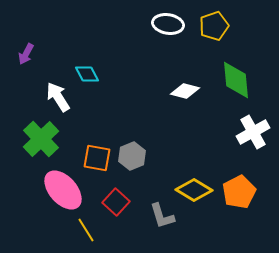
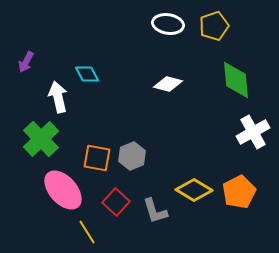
purple arrow: moved 8 px down
white diamond: moved 17 px left, 7 px up
white arrow: rotated 20 degrees clockwise
gray L-shape: moved 7 px left, 5 px up
yellow line: moved 1 px right, 2 px down
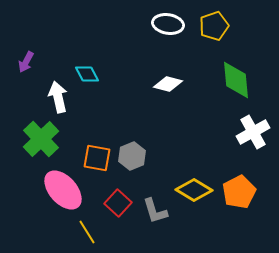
red square: moved 2 px right, 1 px down
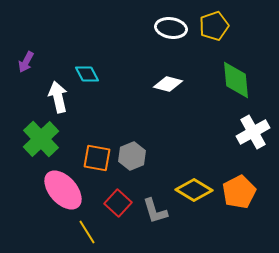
white ellipse: moved 3 px right, 4 px down
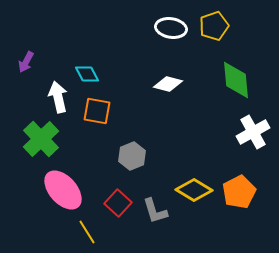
orange square: moved 47 px up
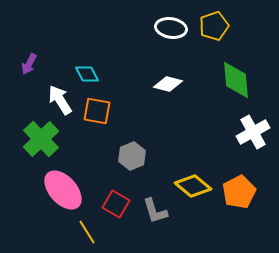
purple arrow: moved 3 px right, 2 px down
white arrow: moved 2 px right, 3 px down; rotated 20 degrees counterclockwise
yellow diamond: moved 1 px left, 4 px up; rotated 9 degrees clockwise
red square: moved 2 px left, 1 px down; rotated 12 degrees counterclockwise
